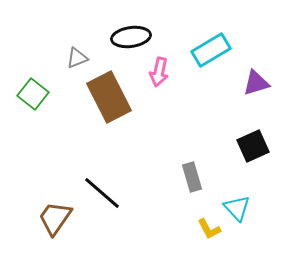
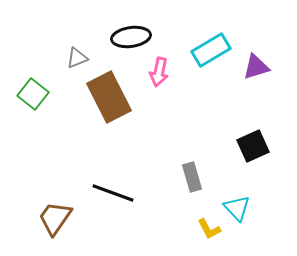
purple triangle: moved 16 px up
black line: moved 11 px right; rotated 21 degrees counterclockwise
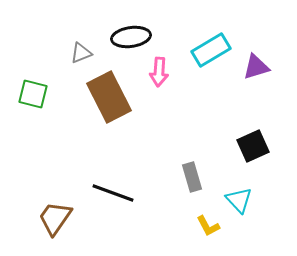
gray triangle: moved 4 px right, 5 px up
pink arrow: rotated 8 degrees counterclockwise
green square: rotated 24 degrees counterclockwise
cyan triangle: moved 2 px right, 8 px up
yellow L-shape: moved 1 px left, 3 px up
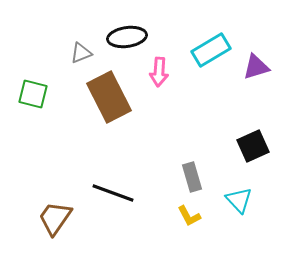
black ellipse: moved 4 px left
yellow L-shape: moved 19 px left, 10 px up
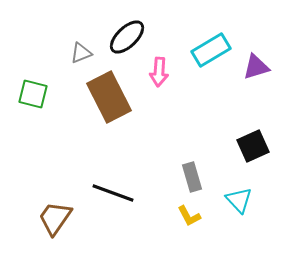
black ellipse: rotated 36 degrees counterclockwise
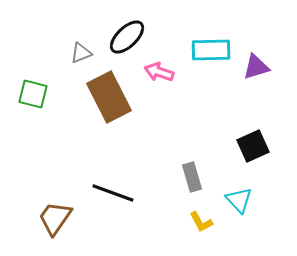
cyan rectangle: rotated 30 degrees clockwise
pink arrow: rotated 104 degrees clockwise
yellow L-shape: moved 12 px right, 6 px down
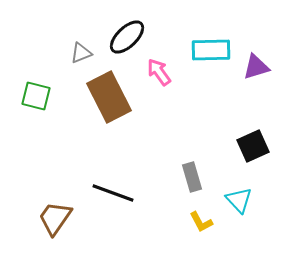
pink arrow: rotated 36 degrees clockwise
green square: moved 3 px right, 2 px down
